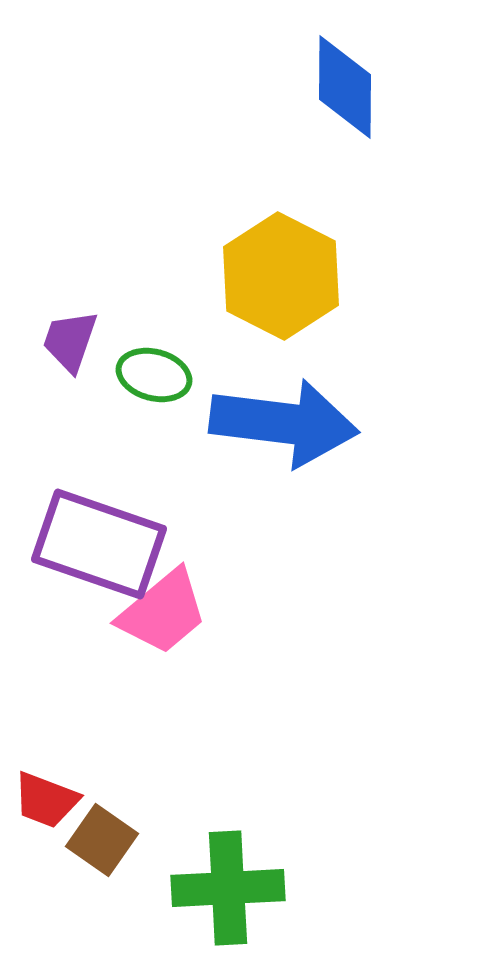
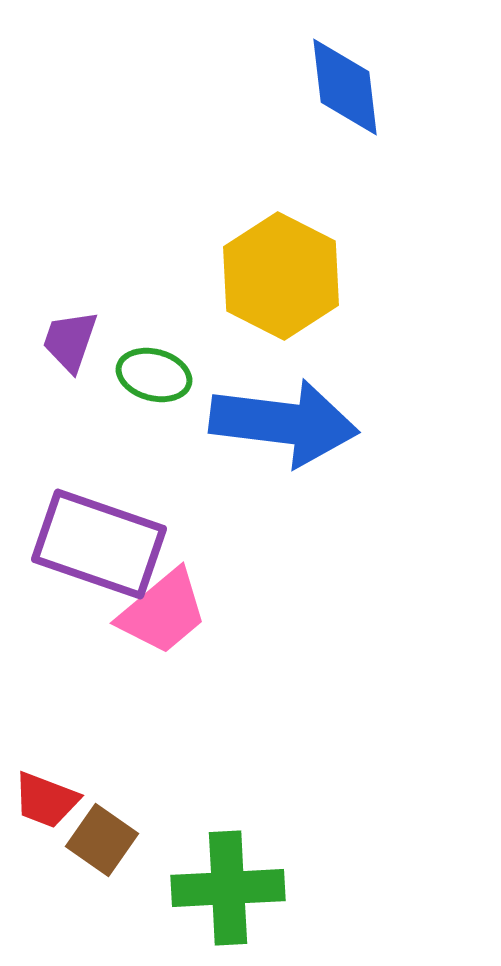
blue diamond: rotated 7 degrees counterclockwise
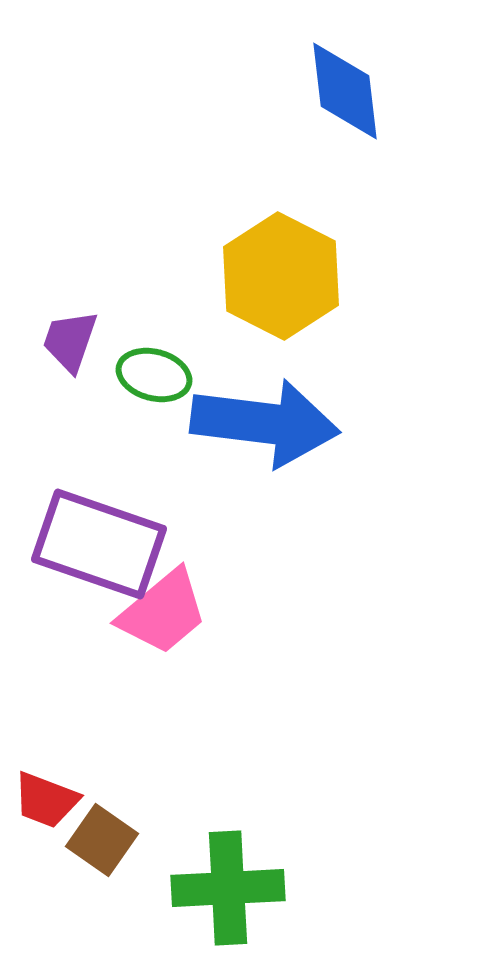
blue diamond: moved 4 px down
blue arrow: moved 19 px left
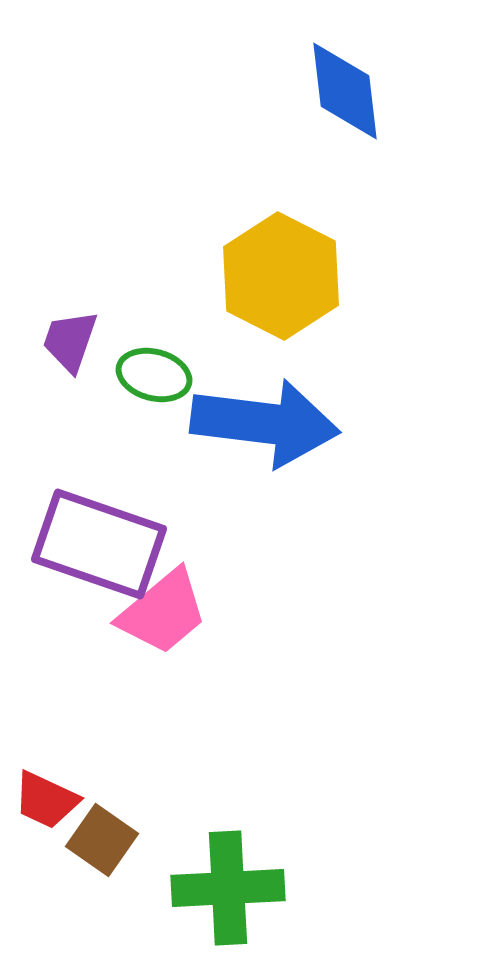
red trapezoid: rotated 4 degrees clockwise
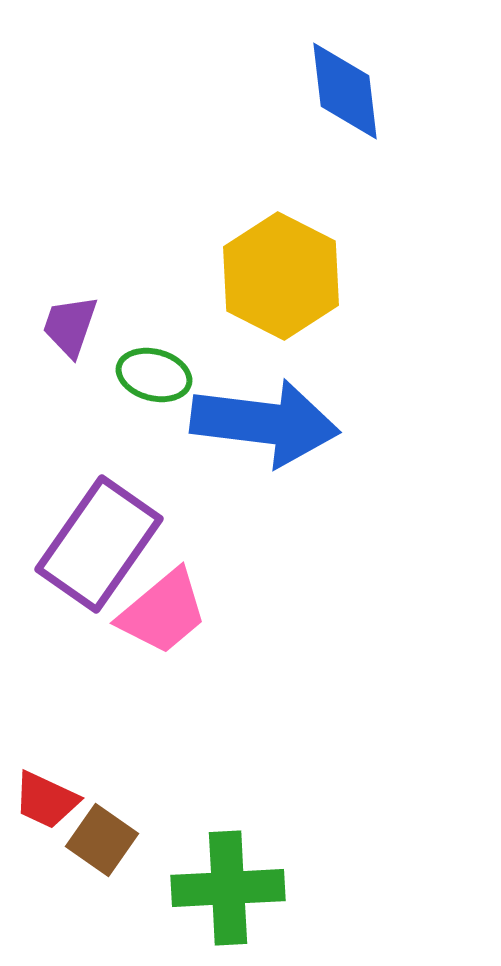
purple trapezoid: moved 15 px up
purple rectangle: rotated 74 degrees counterclockwise
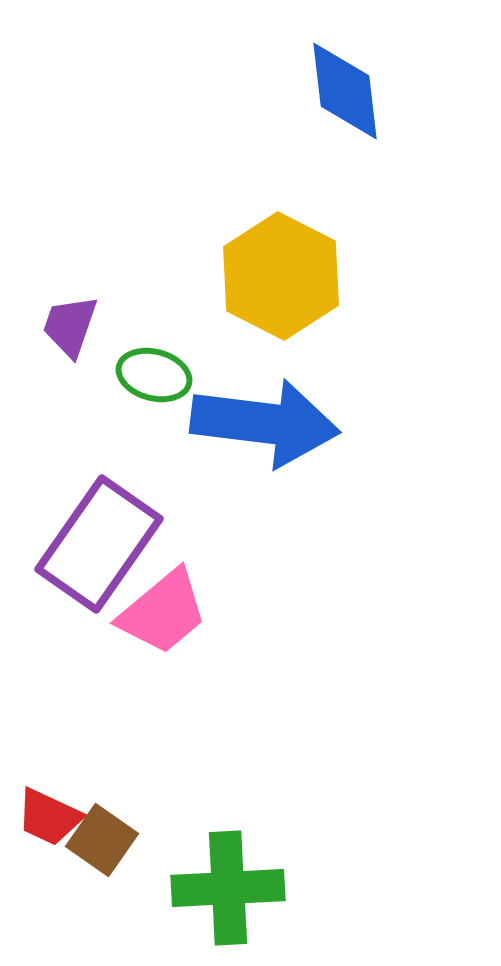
red trapezoid: moved 3 px right, 17 px down
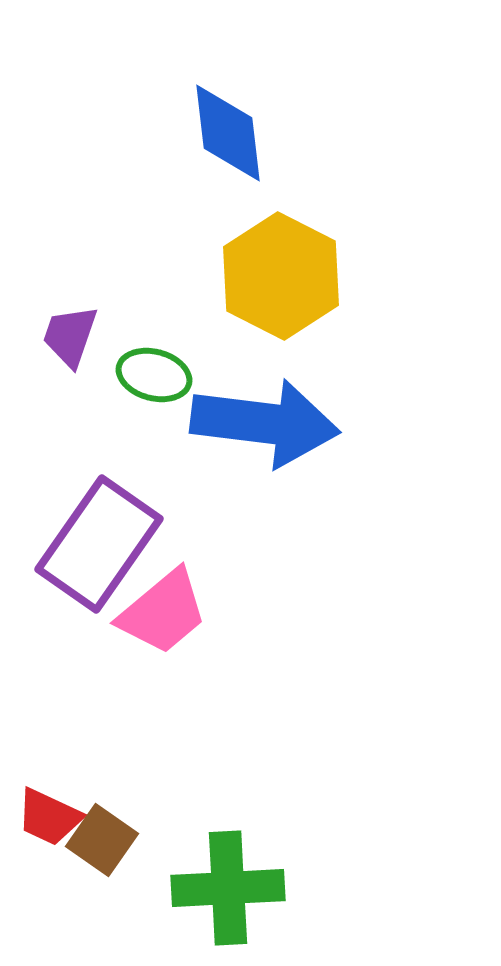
blue diamond: moved 117 px left, 42 px down
purple trapezoid: moved 10 px down
